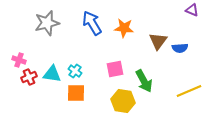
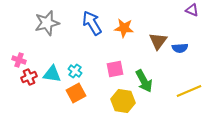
orange square: rotated 30 degrees counterclockwise
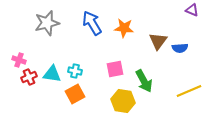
cyan cross: rotated 24 degrees counterclockwise
orange square: moved 1 px left, 1 px down
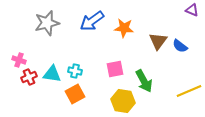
blue arrow: moved 2 px up; rotated 95 degrees counterclockwise
blue semicircle: moved 2 px up; rotated 42 degrees clockwise
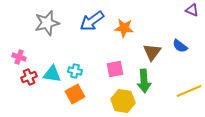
brown triangle: moved 6 px left, 11 px down
pink cross: moved 3 px up
green arrow: rotated 25 degrees clockwise
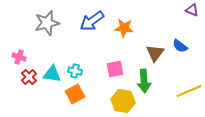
brown triangle: moved 3 px right, 1 px down
red cross: rotated 21 degrees counterclockwise
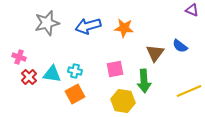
blue arrow: moved 4 px left, 5 px down; rotated 20 degrees clockwise
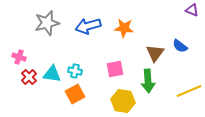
green arrow: moved 4 px right
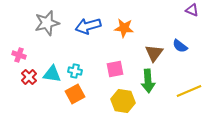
brown triangle: moved 1 px left
pink cross: moved 2 px up
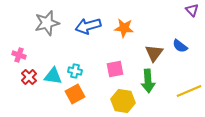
purple triangle: rotated 24 degrees clockwise
cyan triangle: moved 1 px right, 2 px down
